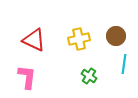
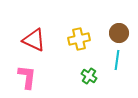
brown circle: moved 3 px right, 3 px up
cyan line: moved 7 px left, 4 px up
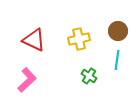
brown circle: moved 1 px left, 2 px up
pink L-shape: moved 3 px down; rotated 40 degrees clockwise
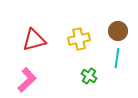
red triangle: rotated 40 degrees counterclockwise
cyan line: moved 2 px up
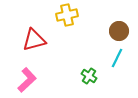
brown circle: moved 1 px right
yellow cross: moved 12 px left, 24 px up
cyan line: rotated 18 degrees clockwise
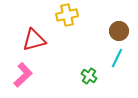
pink L-shape: moved 4 px left, 5 px up
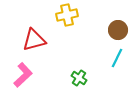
brown circle: moved 1 px left, 1 px up
green cross: moved 10 px left, 2 px down
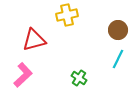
cyan line: moved 1 px right, 1 px down
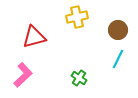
yellow cross: moved 10 px right, 2 px down
red triangle: moved 3 px up
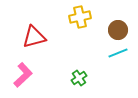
yellow cross: moved 3 px right
cyan line: moved 6 px up; rotated 42 degrees clockwise
green cross: rotated 21 degrees clockwise
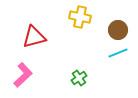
yellow cross: rotated 25 degrees clockwise
